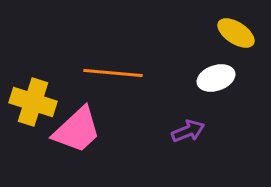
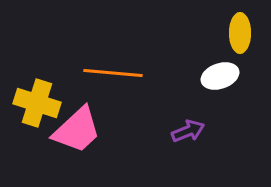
yellow ellipse: moved 4 px right; rotated 57 degrees clockwise
white ellipse: moved 4 px right, 2 px up
yellow cross: moved 4 px right, 1 px down
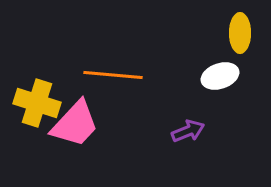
orange line: moved 2 px down
pink trapezoid: moved 2 px left, 6 px up; rotated 4 degrees counterclockwise
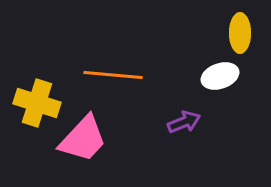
pink trapezoid: moved 8 px right, 15 px down
purple arrow: moved 4 px left, 9 px up
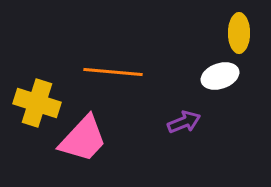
yellow ellipse: moved 1 px left
orange line: moved 3 px up
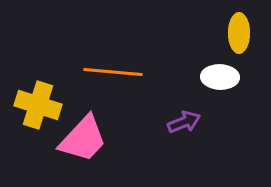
white ellipse: moved 1 px down; rotated 21 degrees clockwise
yellow cross: moved 1 px right, 2 px down
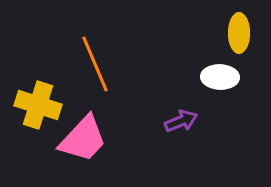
orange line: moved 18 px left, 8 px up; rotated 62 degrees clockwise
purple arrow: moved 3 px left, 1 px up
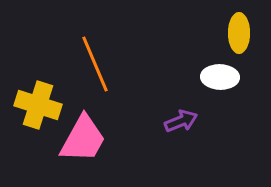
pink trapezoid: rotated 14 degrees counterclockwise
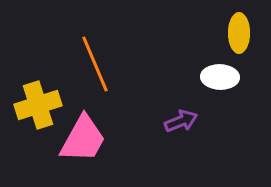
yellow cross: rotated 36 degrees counterclockwise
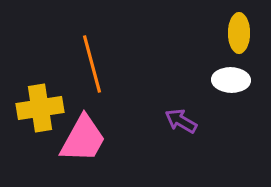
orange line: moved 3 px left; rotated 8 degrees clockwise
white ellipse: moved 11 px right, 3 px down
yellow cross: moved 2 px right, 3 px down; rotated 9 degrees clockwise
purple arrow: rotated 128 degrees counterclockwise
